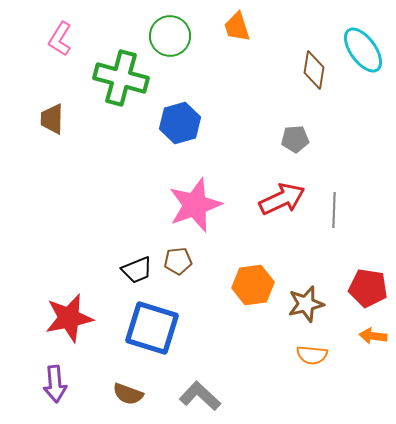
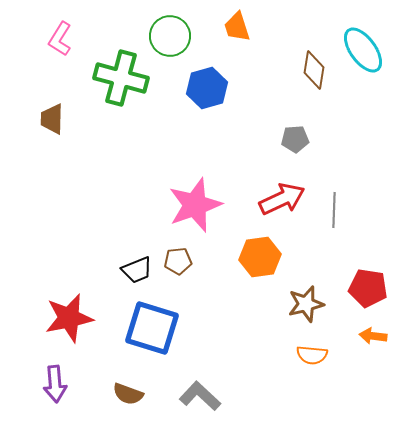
blue hexagon: moved 27 px right, 35 px up
orange hexagon: moved 7 px right, 28 px up
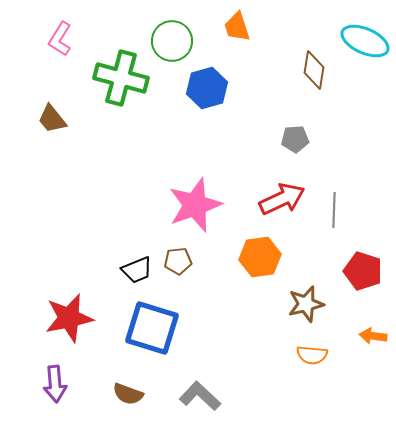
green circle: moved 2 px right, 5 px down
cyan ellipse: moved 2 px right, 9 px up; rotated 30 degrees counterclockwise
brown trapezoid: rotated 40 degrees counterclockwise
red pentagon: moved 5 px left, 17 px up; rotated 9 degrees clockwise
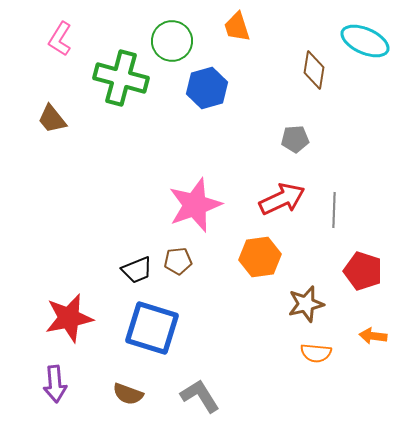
orange semicircle: moved 4 px right, 2 px up
gray L-shape: rotated 15 degrees clockwise
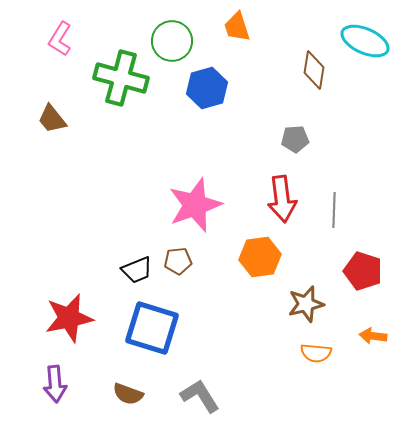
red arrow: rotated 108 degrees clockwise
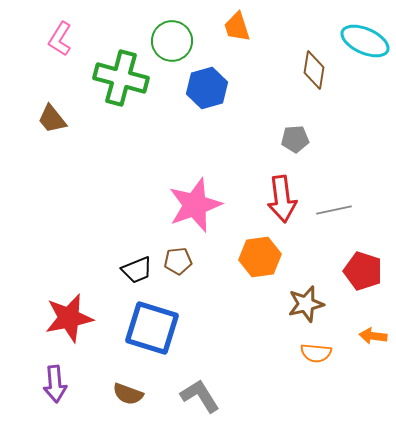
gray line: rotated 76 degrees clockwise
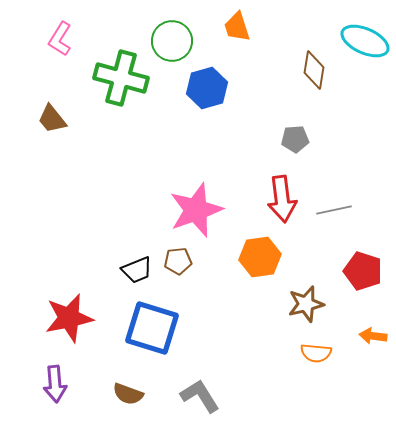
pink star: moved 1 px right, 5 px down
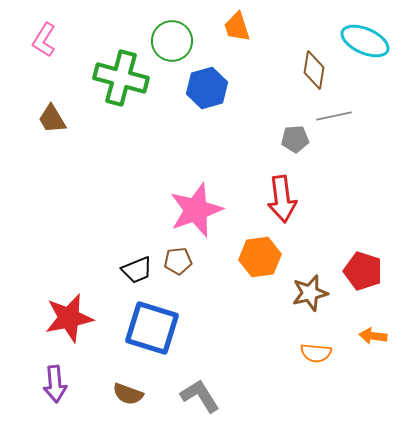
pink L-shape: moved 16 px left, 1 px down
brown trapezoid: rotated 8 degrees clockwise
gray line: moved 94 px up
brown star: moved 4 px right, 11 px up
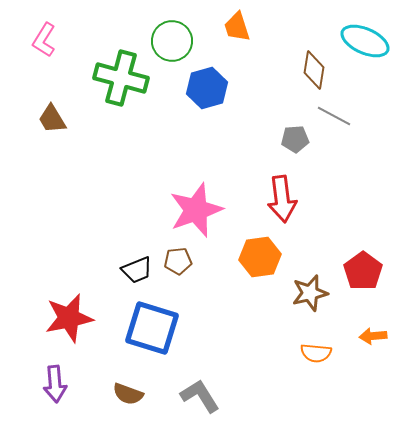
gray line: rotated 40 degrees clockwise
red pentagon: rotated 18 degrees clockwise
orange arrow: rotated 12 degrees counterclockwise
